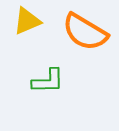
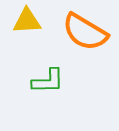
yellow triangle: rotated 20 degrees clockwise
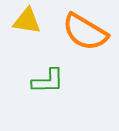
yellow triangle: rotated 12 degrees clockwise
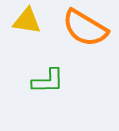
orange semicircle: moved 4 px up
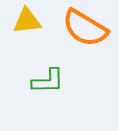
yellow triangle: rotated 16 degrees counterclockwise
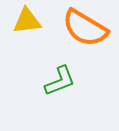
green L-shape: moved 12 px right; rotated 20 degrees counterclockwise
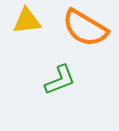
green L-shape: moved 1 px up
